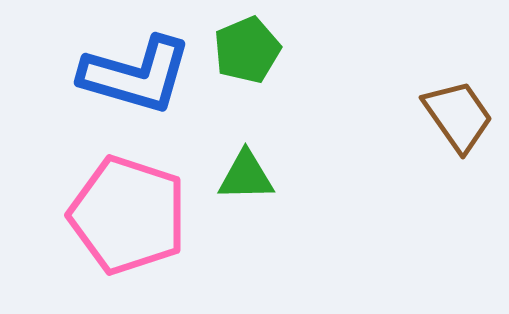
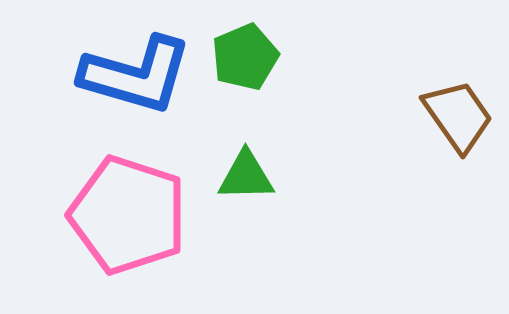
green pentagon: moved 2 px left, 7 px down
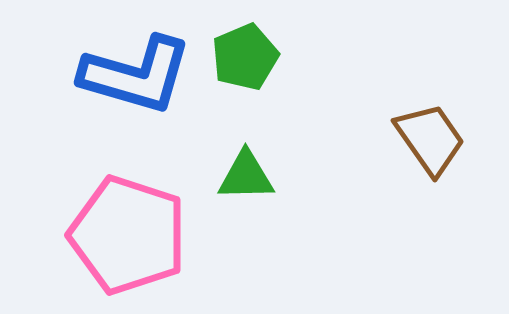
brown trapezoid: moved 28 px left, 23 px down
pink pentagon: moved 20 px down
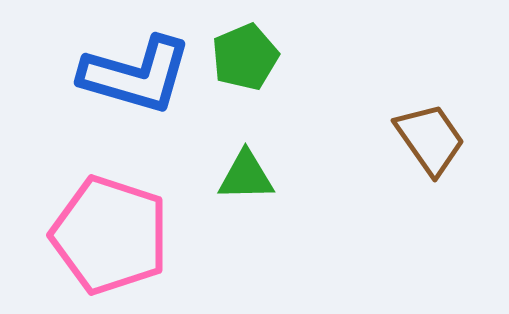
pink pentagon: moved 18 px left
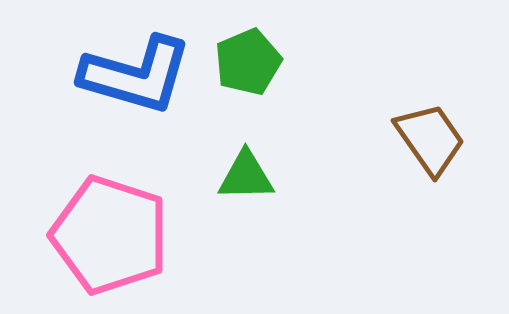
green pentagon: moved 3 px right, 5 px down
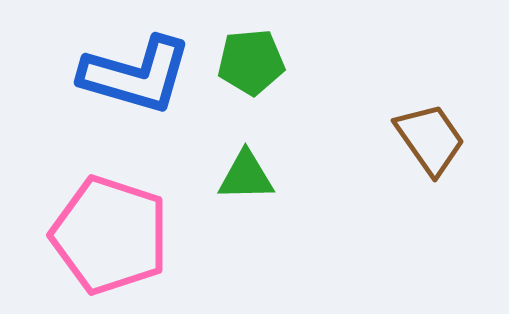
green pentagon: moved 3 px right; rotated 18 degrees clockwise
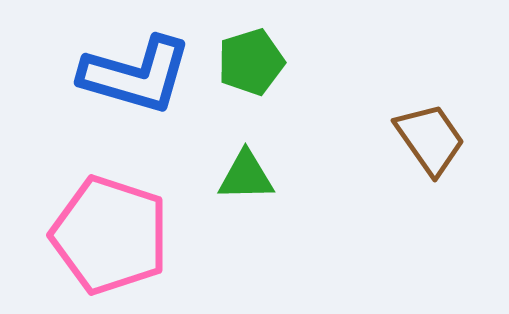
green pentagon: rotated 12 degrees counterclockwise
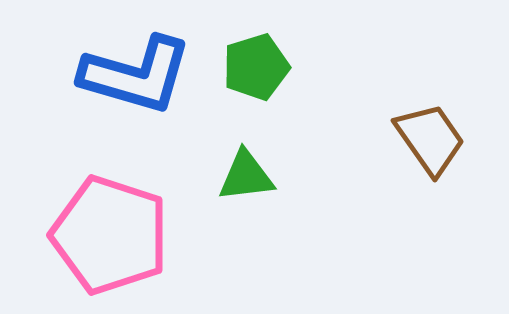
green pentagon: moved 5 px right, 5 px down
green triangle: rotated 6 degrees counterclockwise
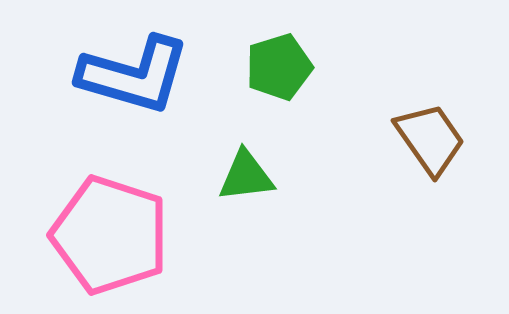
green pentagon: moved 23 px right
blue L-shape: moved 2 px left
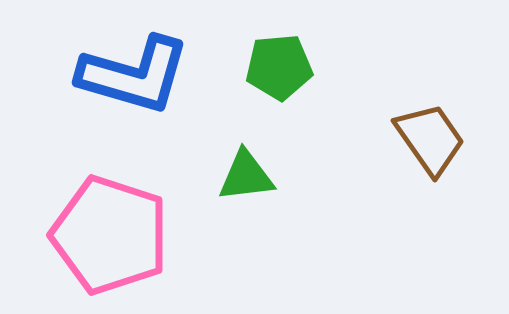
green pentagon: rotated 12 degrees clockwise
